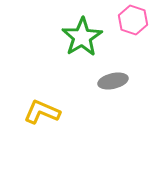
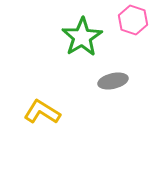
yellow L-shape: rotated 9 degrees clockwise
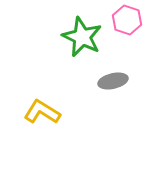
pink hexagon: moved 6 px left
green star: rotated 15 degrees counterclockwise
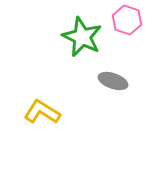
gray ellipse: rotated 32 degrees clockwise
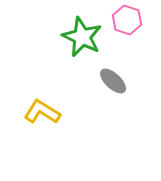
gray ellipse: rotated 24 degrees clockwise
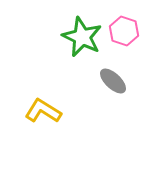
pink hexagon: moved 3 px left, 11 px down
yellow L-shape: moved 1 px right, 1 px up
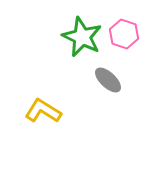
pink hexagon: moved 3 px down
gray ellipse: moved 5 px left, 1 px up
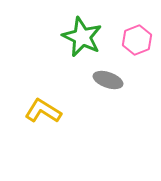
pink hexagon: moved 13 px right, 6 px down; rotated 20 degrees clockwise
gray ellipse: rotated 24 degrees counterclockwise
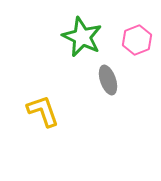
gray ellipse: rotated 52 degrees clockwise
yellow L-shape: rotated 39 degrees clockwise
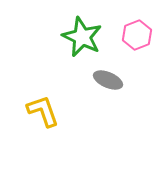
pink hexagon: moved 5 px up
gray ellipse: rotated 48 degrees counterclockwise
